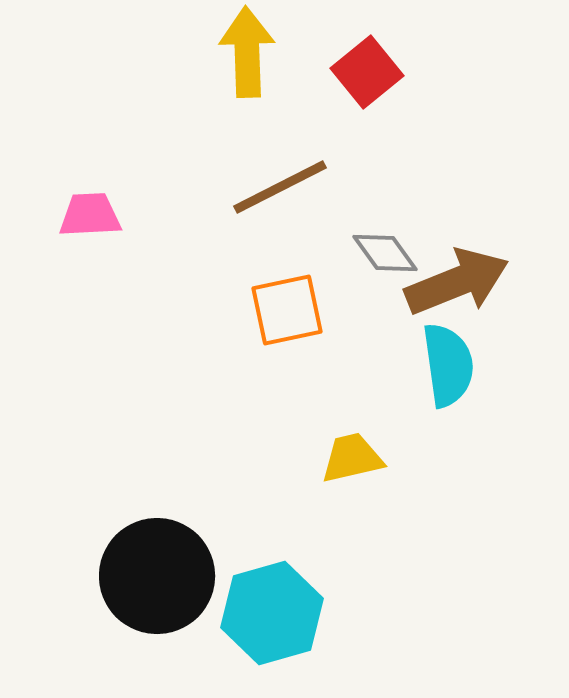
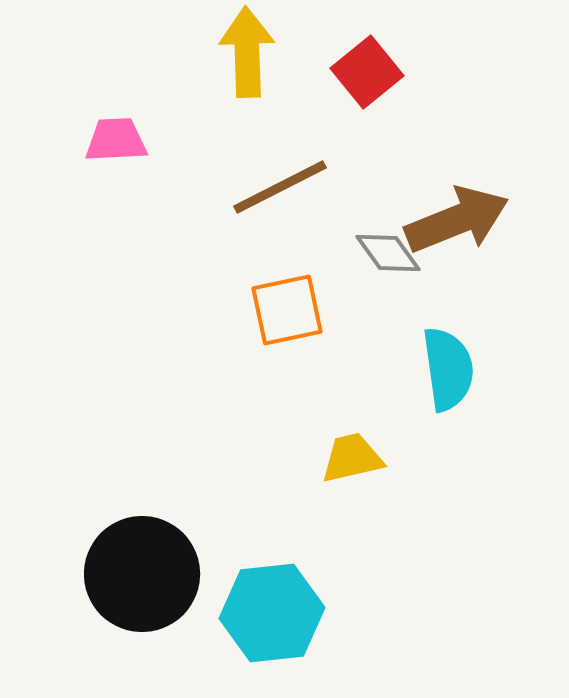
pink trapezoid: moved 26 px right, 75 px up
gray diamond: moved 3 px right
brown arrow: moved 62 px up
cyan semicircle: moved 4 px down
black circle: moved 15 px left, 2 px up
cyan hexagon: rotated 10 degrees clockwise
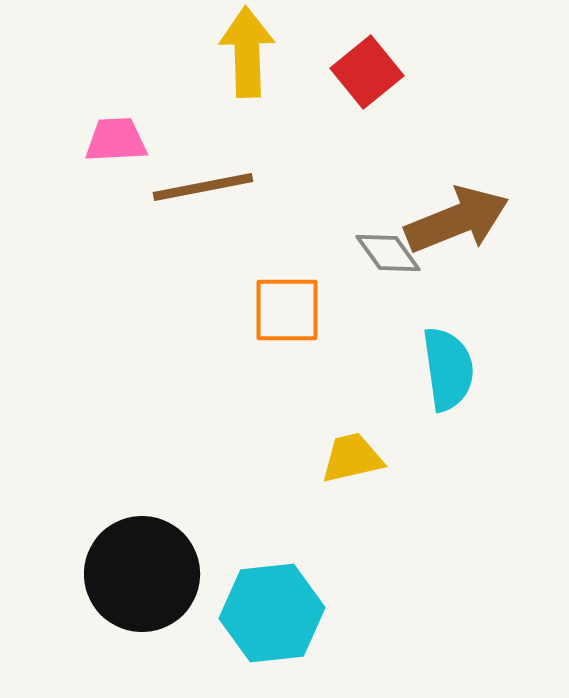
brown line: moved 77 px left; rotated 16 degrees clockwise
orange square: rotated 12 degrees clockwise
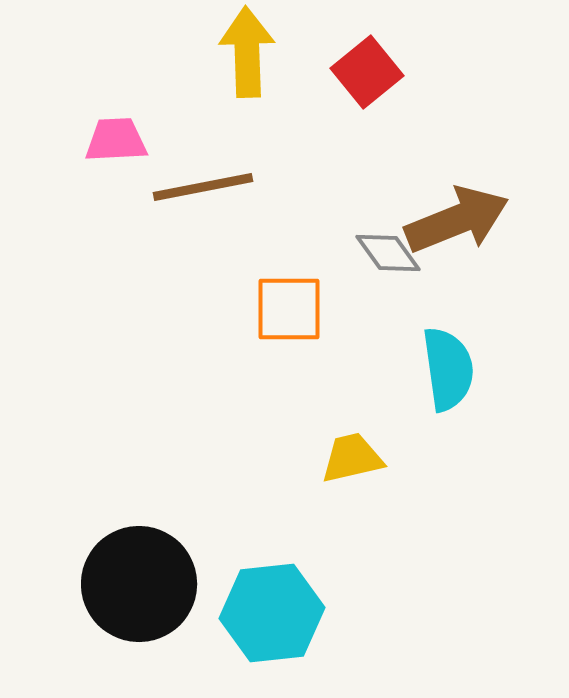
orange square: moved 2 px right, 1 px up
black circle: moved 3 px left, 10 px down
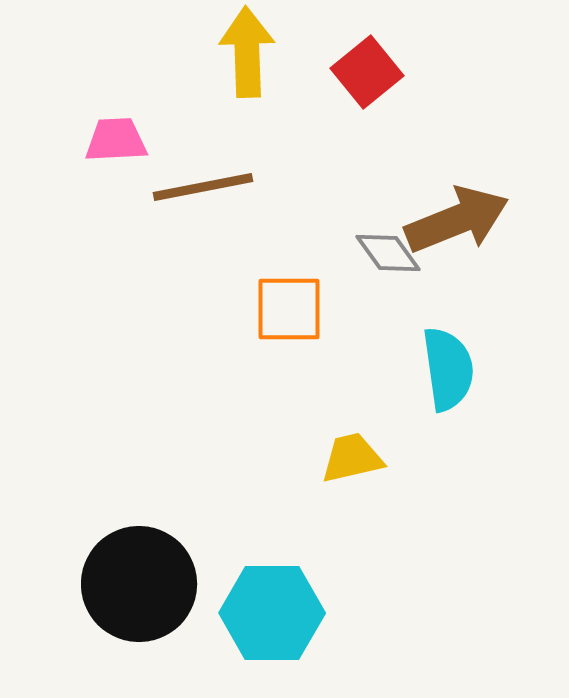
cyan hexagon: rotated 6 degrees clockwise
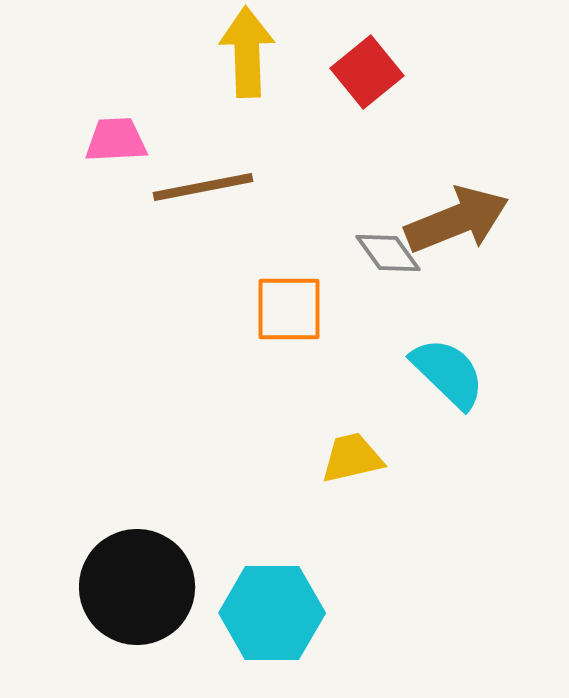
cyan semicircle: moved 4 px down; rotated 38 degrees counterclockwise
black circle: moved 2 px left, 3 px down
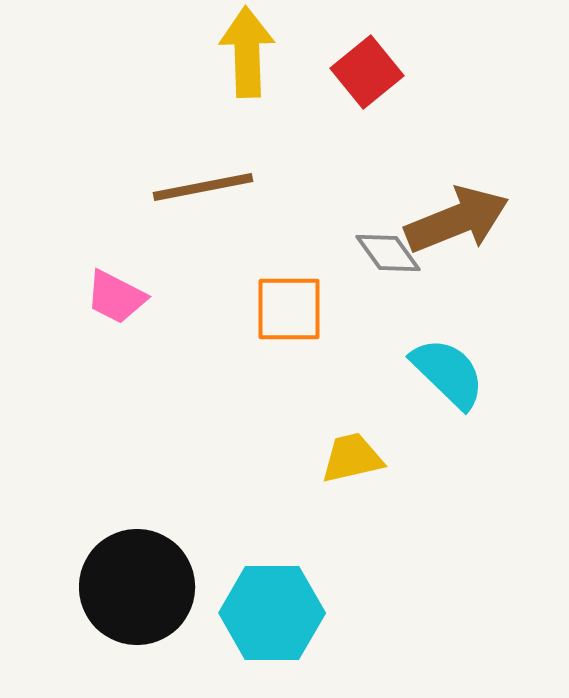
pink trapezoid: moved 157 px down; rotated 150 degrees counterclockwise
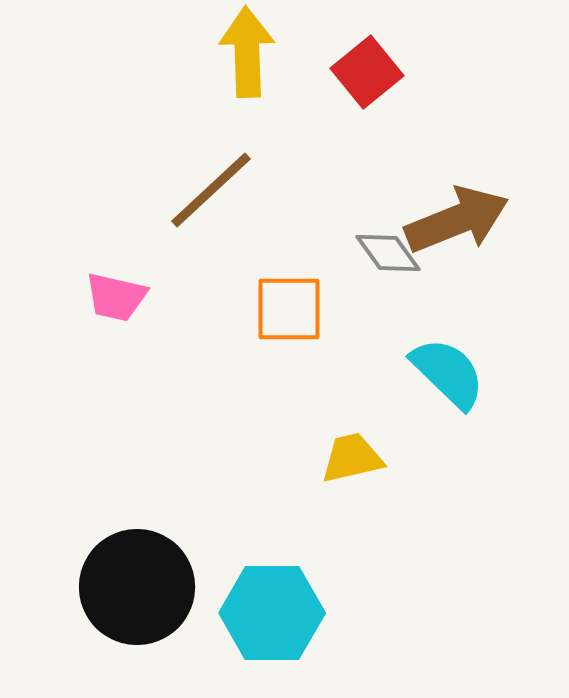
brown line: moved 8 px right, 3 px down; rotated 32 degrees counterclockwise
pink trapezoid: rotated 14 degrees counterclockwise
